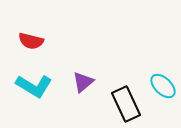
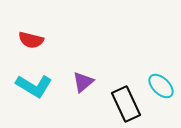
red semicircle: moved 1 px up
cyan ellipse: moved 2 px left
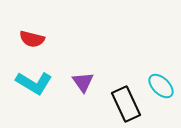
red semicircle: moved 1 px right, 1 px up
purple triangle: rotated 25 degrees counterclockwise
cyan L-shape: moved 3 px up
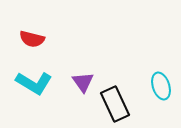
cyan ellipse: rotated 28 degrees clockwise
black rectangle: moved 11 px left
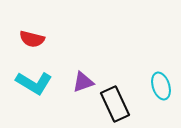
purple triangle: rotated 45 degrees clockwise
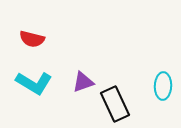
cyan ellipse: moved 2 px right; rotated 20 degrees clockwise
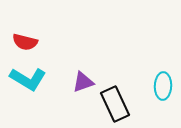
red semicircle: moved 7 px left, 3 px down
cyan L-shape: moved 6 px left, 4 px up
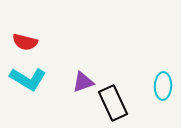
black rectangle: moved 2 px left, 1 px up
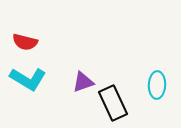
cyan ellipse: moved 6 px left, 1 px up
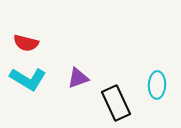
red semicircle: moved 1 px right, 1 px down
purple triangle: moved 5 px left, 4 px up
black rectangle: moved 3 px right
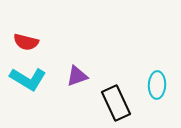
red semicircle: moved 1 px up
purple triangle: moved 1 px left, 2 px up
